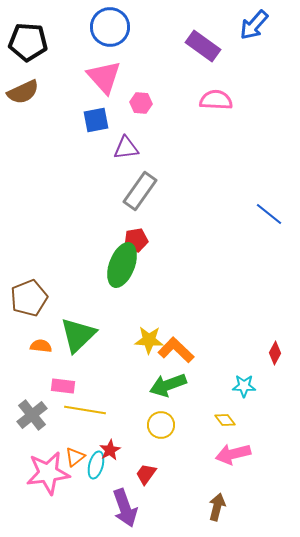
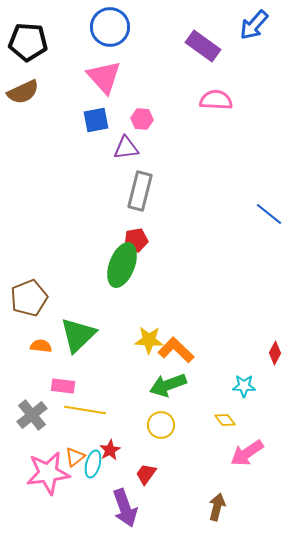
pink hexagon: moved 1 px right, 16 px down
gray rectangle: rotated 21 degrees counterclockwise
pink arrow: moved 14 px right, 1 px up; rotated 20 degrees counterclockwise
cyan ellipse: moved 3 px left, 1 px up
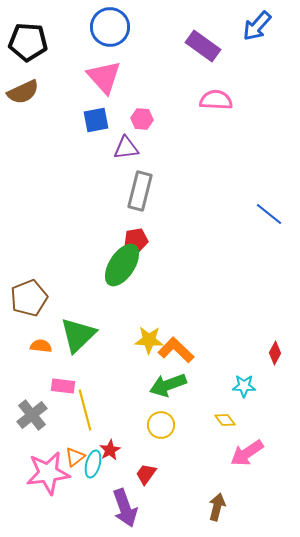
blue arrow: moved 3 px right, 1 px down
green ellipse: rotated 12 degrees clockwise
yellow line: rotated 66 degrees clockwise
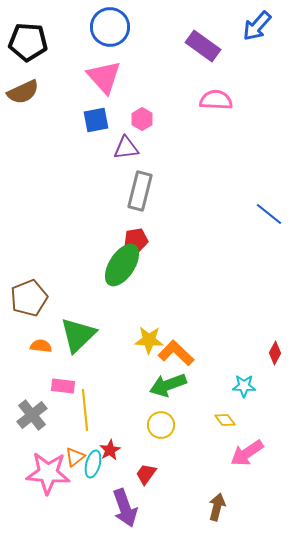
pink hexagon: rotated 25 degrees clockwise
orange L-shape: moved 3 px down
yellow line: rotated 9 degrees clockwise
pink star: rotated 12 degrees clockwise
